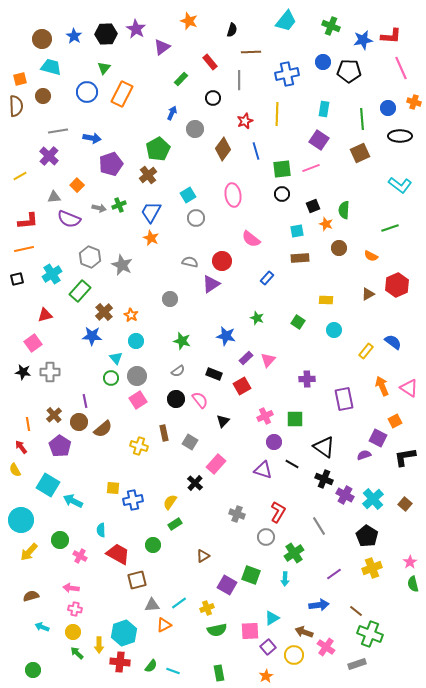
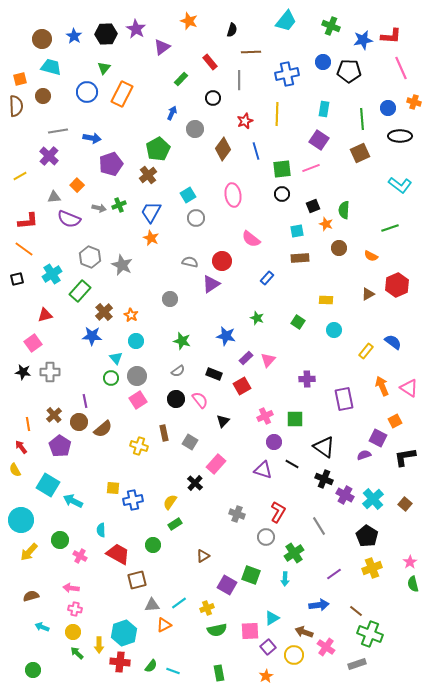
orange line at (24, 249): rotated 48 degrees clockwise
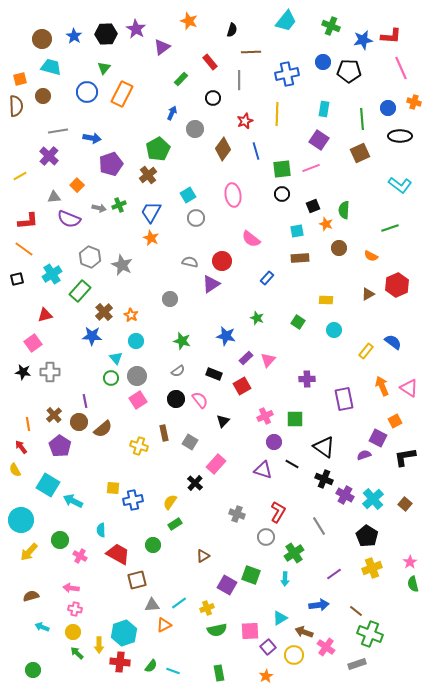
cyan triangle at (272, 618): moved 8 px right
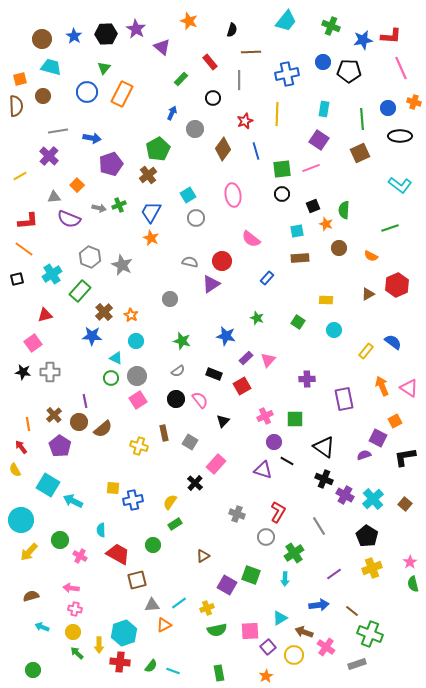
purple triangle at (162, 47): rotated 42 degrees counterclockwise
cyan triangle at (116, 358): rotated 24 degrees counterclockwise
black line at (292, 464): moved 5 px left, 3 px up
brown line at (356, 611): moved 4 px left
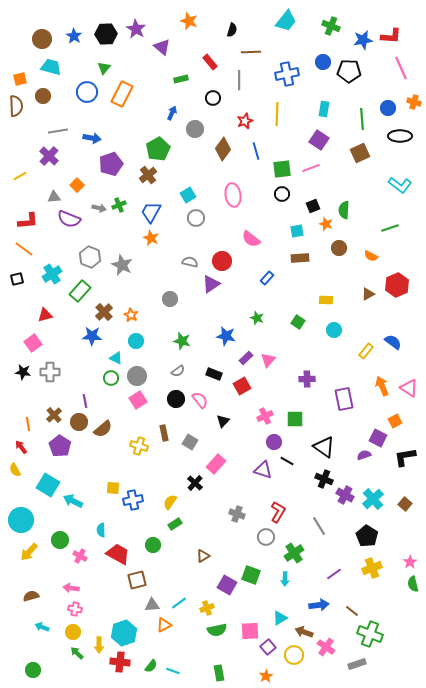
green rectangle at (181, 79): rotated 32 degrees clockwise
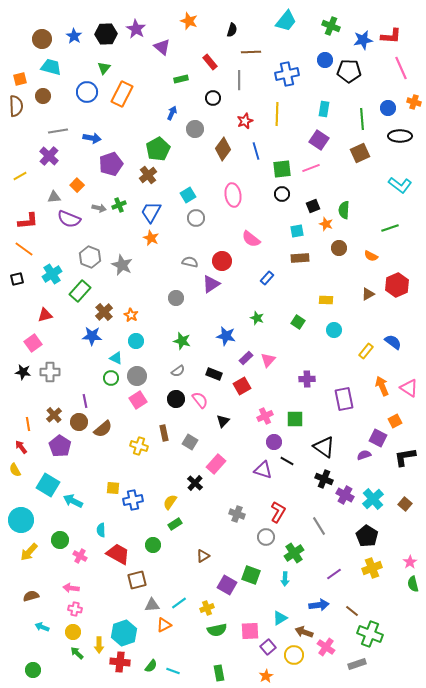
blue circle at (323, 62): moved 2 px right, 2 px up
gray circle at (170, 299): moved 6 px right, 1 px up
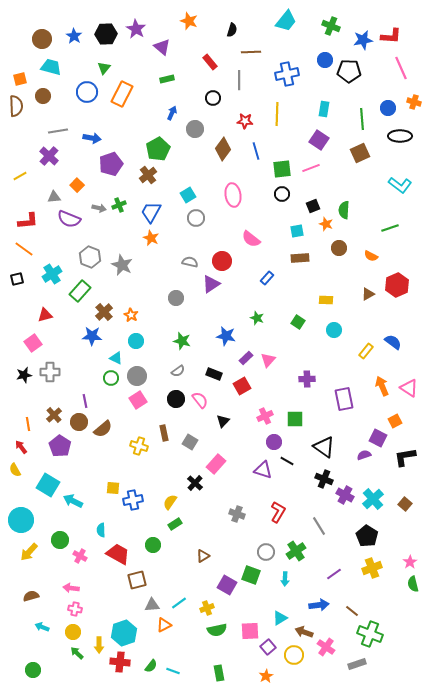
green rectangle at (181, 79): moved 14 px left
red star at (245, 121): rotated 28 degrees clockwise
black star at (23, 372): moved 1 px right, 3 px down; rotated 21 degrees counterclockwise
gray circle at (266, 537): moved 15 px down
green cross at (294, 553): moved 2 px right, 2 px up
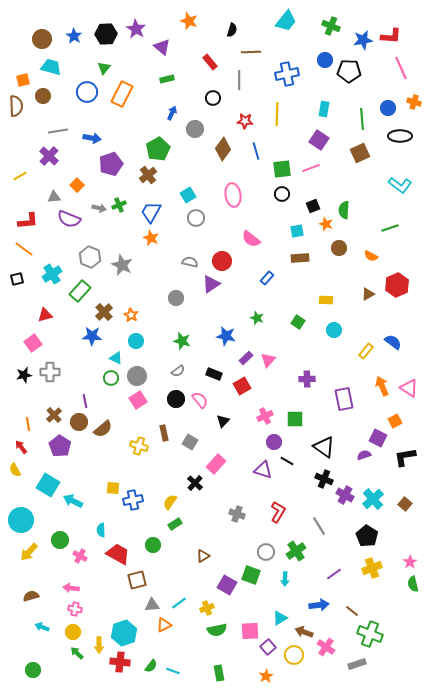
orange square at (20, 79): moved 3 px right, 1 px down
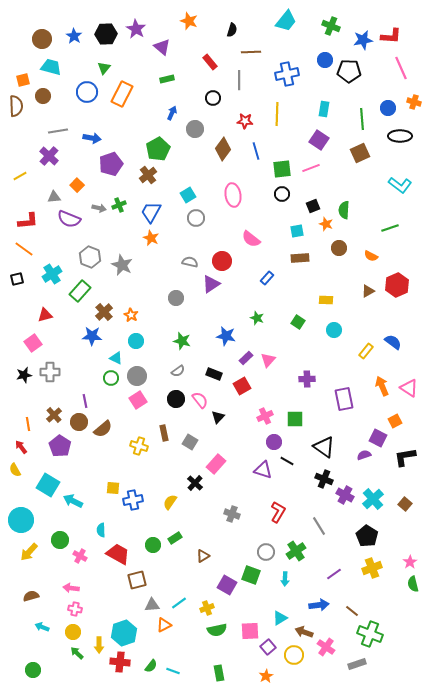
brown triangle at (368, 294): moved 3 px up
black triangle at (223, 421): moved 5 px left, 4 px up
gray cross at (237, 514): moved 5 px left
green rectangle at (175, 524): moved 14 px down
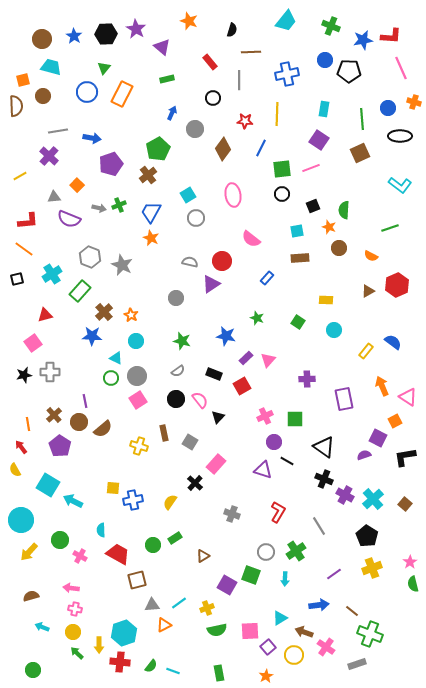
blue line at (256, 151): moved 5 px right, 3 px up; rotated 42 degrees clockwise
orange star at (326, 224): moved 3 px right, 3 px down
pink triangle at (409, 388): moved 1 px left, 9 px down
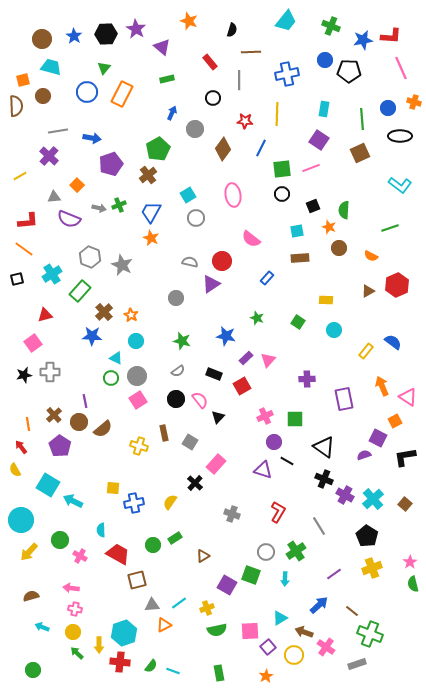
blue cross at (133, 500): moved 1 px right, 3 px down
blue arrow at (319, 605): rotated 36 degrees counterclockwise
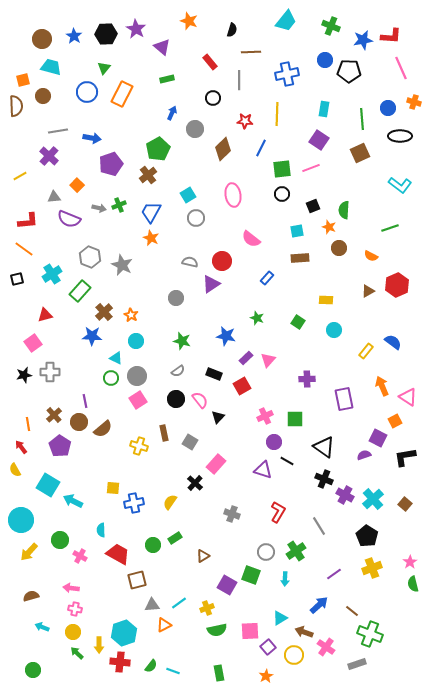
brown diamond at (223, 149): rotated 10 degrees clockwise
